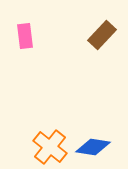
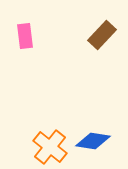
blue diamond: moved 6 px up
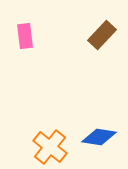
blue diamond: moved 6 px right, 4 px up
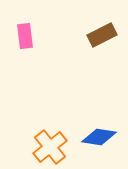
brown rectangle: rotated 20 degrees clockwise
orange cross: rotated 12 degrees clockwise
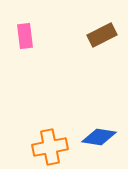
orange cross: rotated 28 degrees clockwise
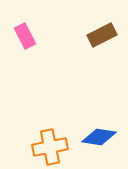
pink rectangle: rotated 20 degrees counterclockwise
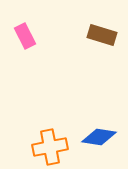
brown rectangle: rotated 44 degrees clockwise
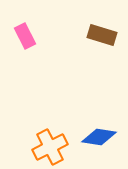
orange cross: rotated 16 degrees counterclockwise
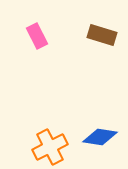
pink rectangle: moved 12 px right
blue diamond: moved 1 px right
